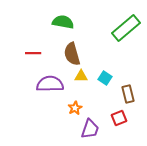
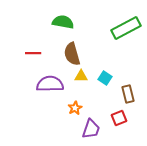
green rectangle: rotated 12 degrees clockwise
purple trapezoid: moved 1 px right
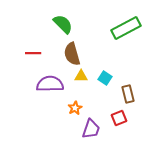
green semicircle: moved 2 px down; rotated 35 degrees clockwise
